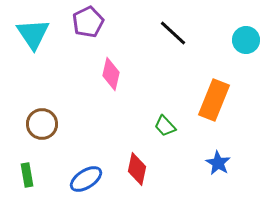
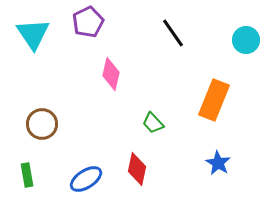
black line: rotated 12 degrees clockwise
green trapezoid: moved 12 px left, 3 px up
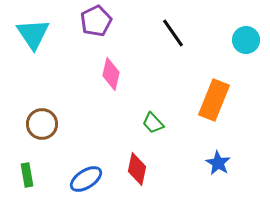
purple pentagon: moved 8 px right, 1 px up
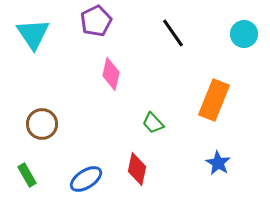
cyan circle: moved 2 px left, 6 px up
green rectangle: rotated 20 degrees counterclockwise
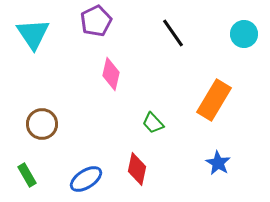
orange rectangle: rotated 9 degrees clockwise
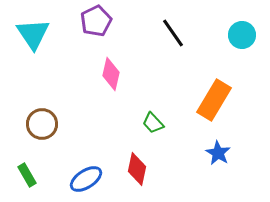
cyan circle: moved 2 px left, 1 px down
blue star: moved 10 px up
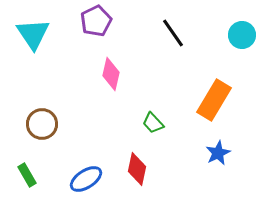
blue star: rotated 15 degrees clockwise
